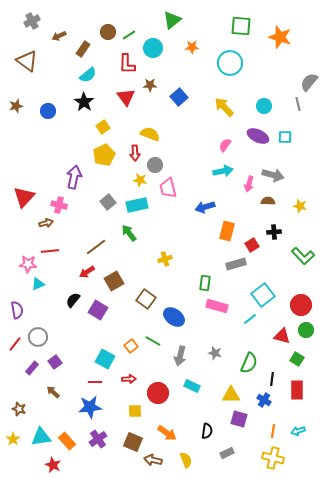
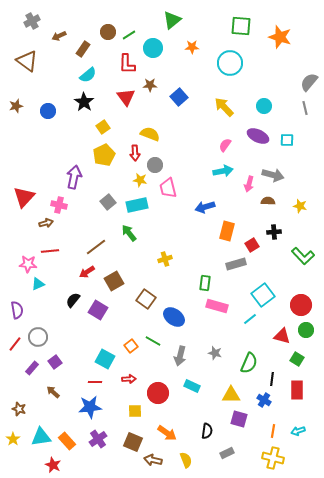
gray line at (298, 104): moved 7 px right, 4 px down
cyan square at (285, 137): moved 2 px right, 3 px down
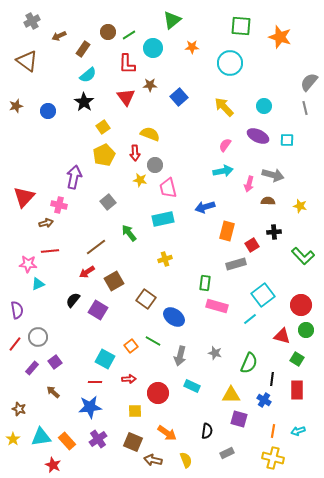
cyan rectangle at (137, 205): moved 26 px right, 14 px down
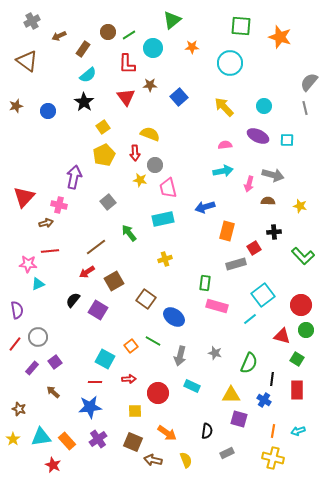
pink semicircle at (225, 145): rotated 48 degrees clockwise
red square at (252, 245): moved 2 px right, 3 px down
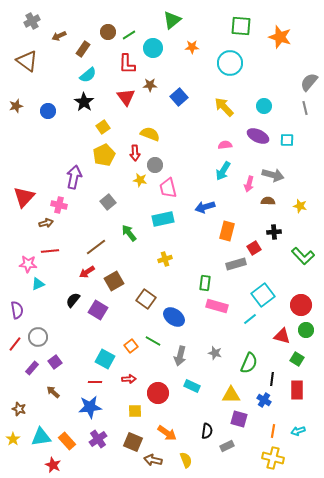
cyan arrow at (223, 171): rotated 132 degrees clockwise
gray rectangle at (227, 453): moved 7 px up
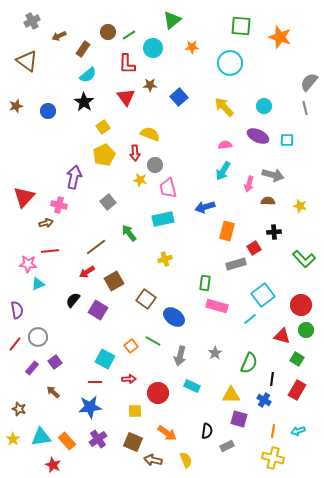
green L-shape at (303, 256): moved 1 px right, 3 px down
gray star at (215, 353): rotated 24 degrees clockwise
red rectangle at (297, 390): rotated 30 degrees clockwise
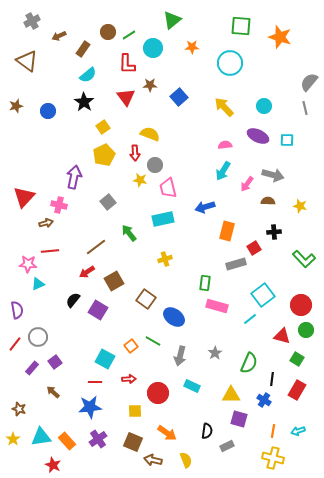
pink arrow at (249, 184): moved 2 px left; rotated 21 degrees clockwise
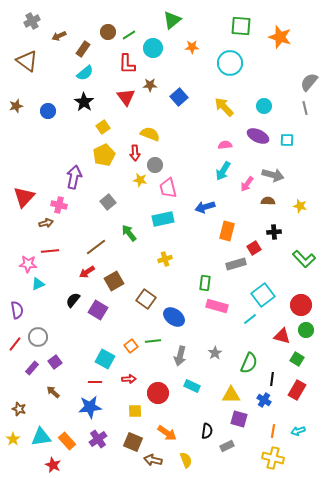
cyan semicircle at (88, 75): moved 3 px left, 2 px up
green line at (153, 341): rotated 35 degrees counterclockwise
